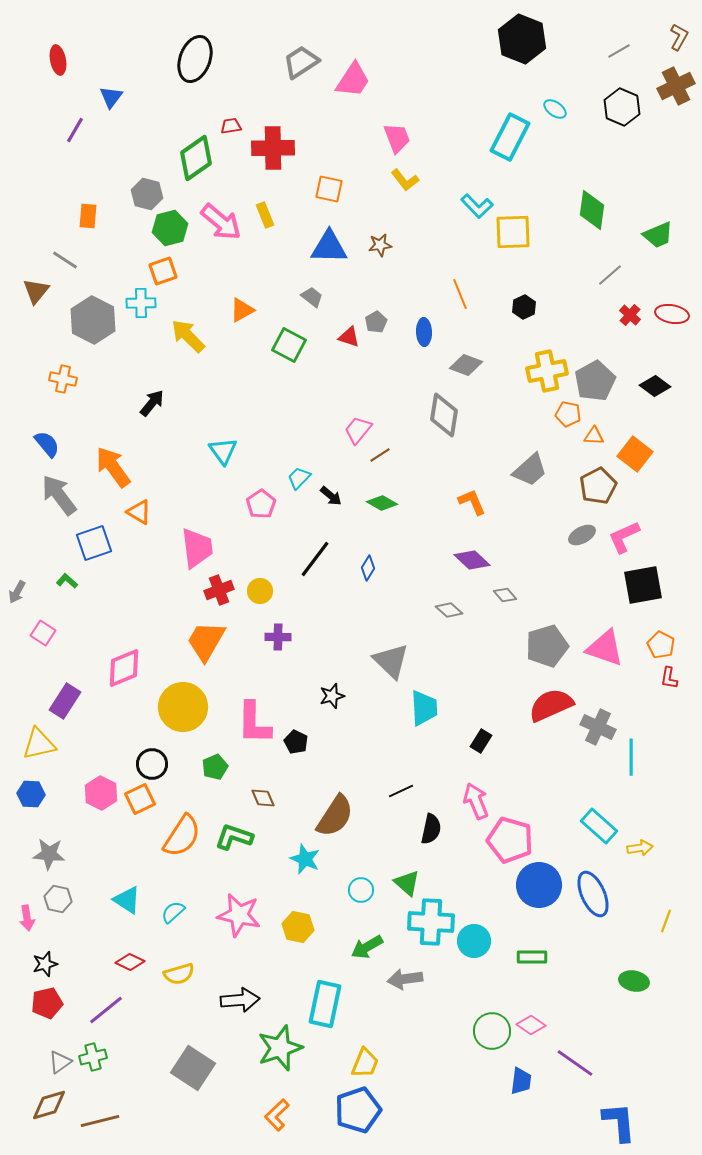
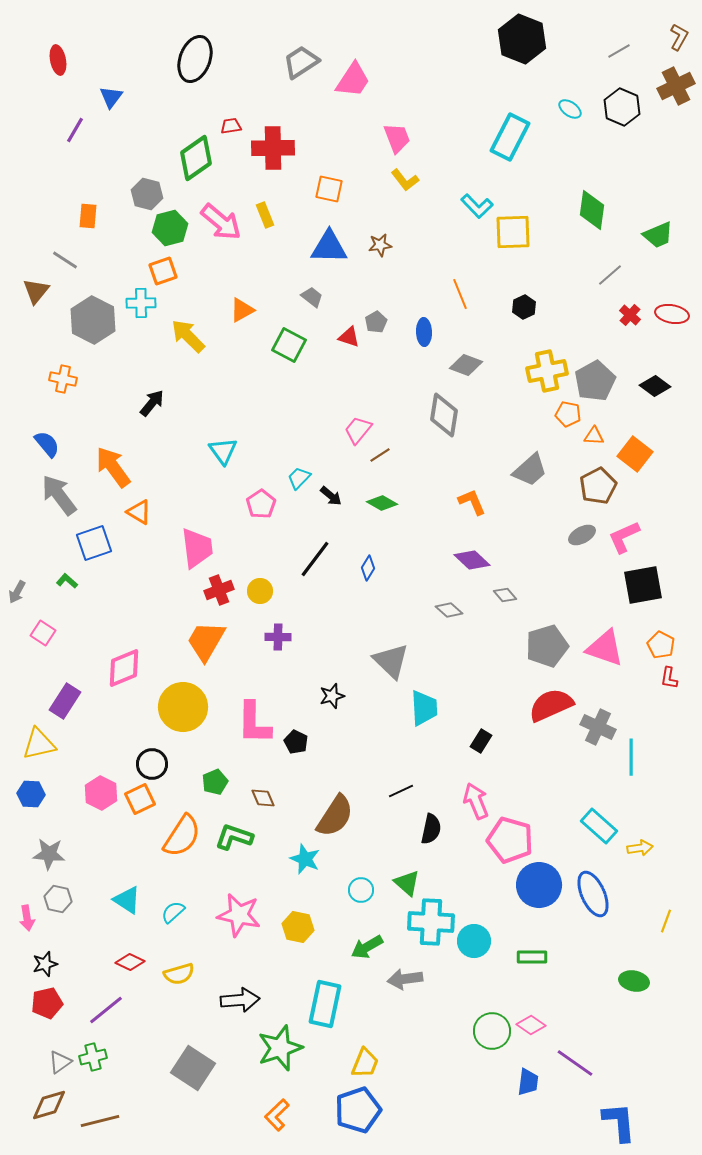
cyan ellipse at (555, 109): moved 15 px right
green pentagon at (215, 767): moved 15 px down
blue trapezoid at (521, 1081): moved 7 px right, 1 px down
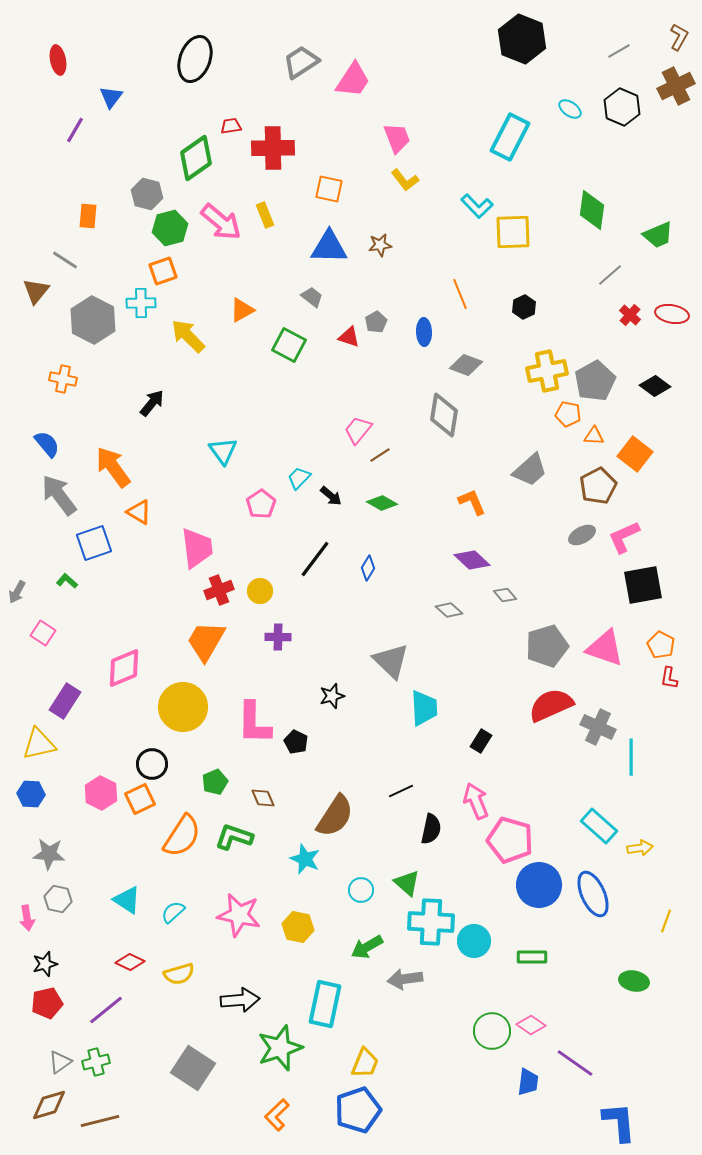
green cross at (93, 1057): moved 3 px right, 5 px down
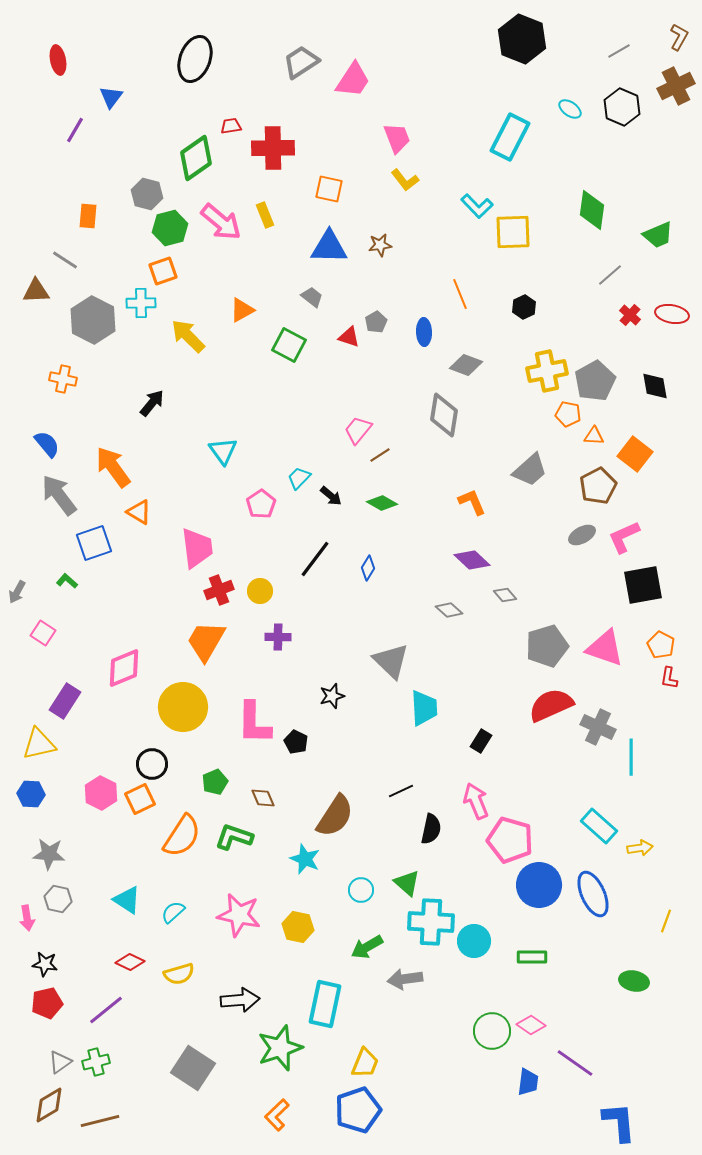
brown triangle at (36, 291): rotated 48 degrees clockwise
black diamond at (655, 386): rotated 44 degrees clockwise
black star at (45, 964): rotated 25 degrees clockwise
brown diamond at (49, 1105): rotated 15 degrees counterclockwise
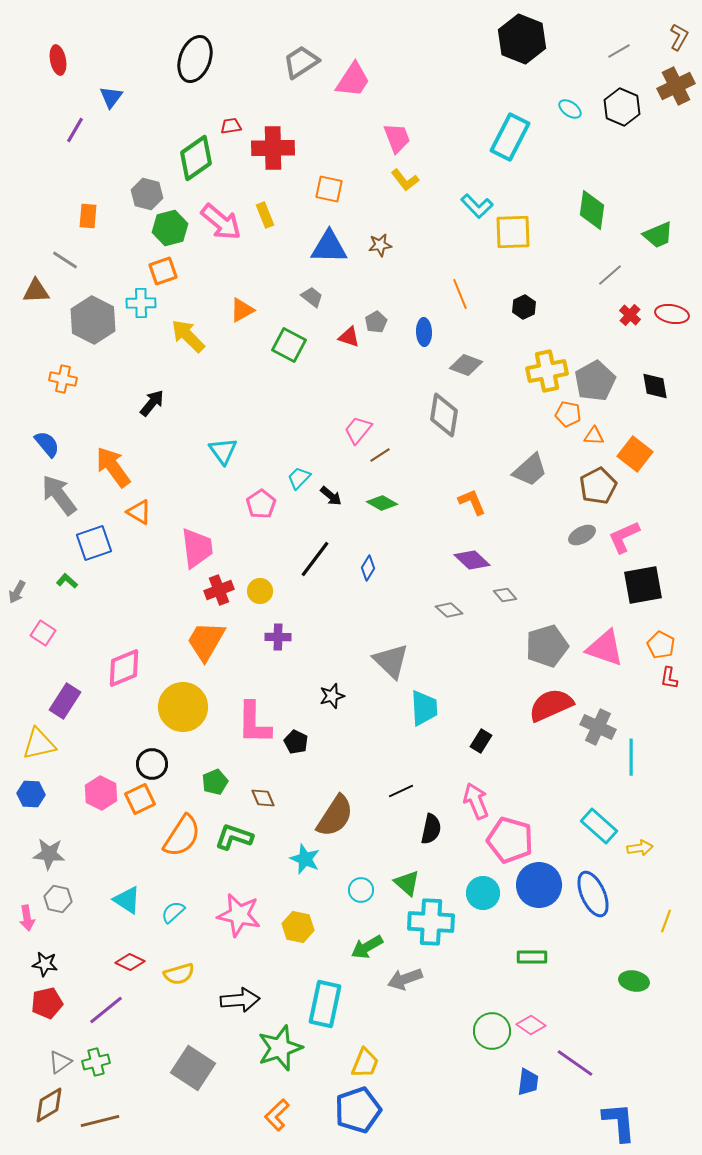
cyan circle at (474, 941): moved 9 px right, 48 px up
gray arrow at (405, 979): rotated 12 degrees counterclockwise
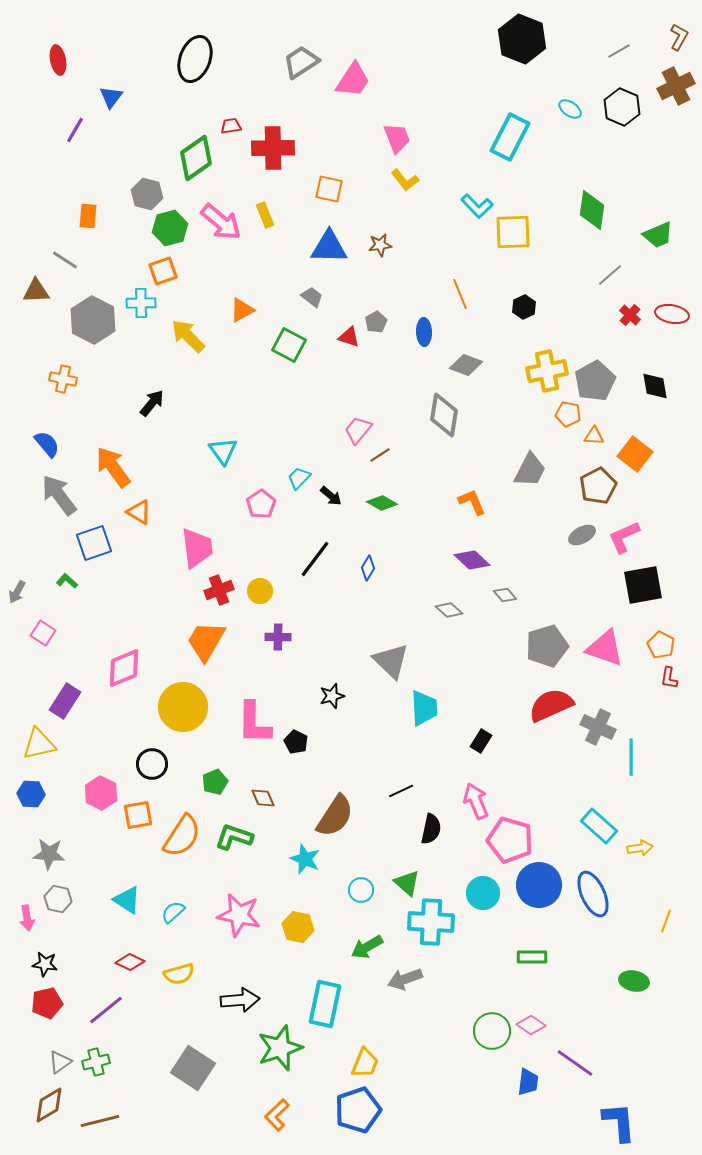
gray trapezoid at (530, 470): rotated 21 degrees counterclockwise
orange square at (140, 799): moved 2 px left, 16 px down; rotated 16 degrees clockwise
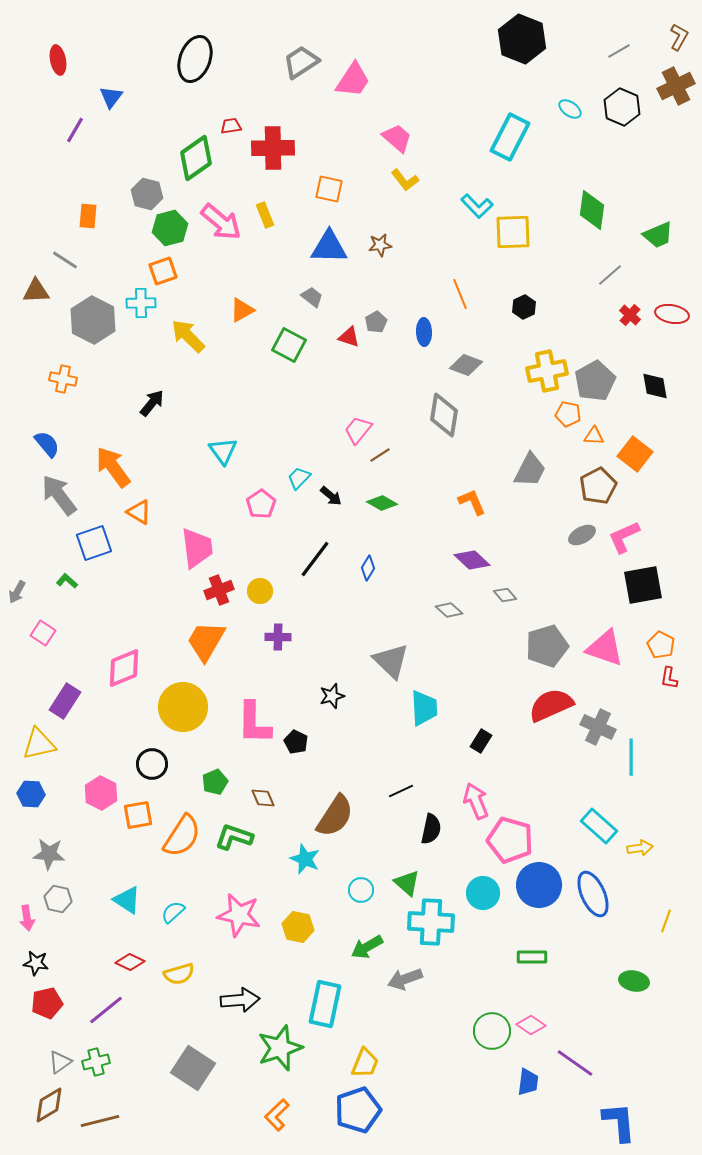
pink trapezoid at (397, 138): rotated 28 degrees counterclockwise
black star at (45, 964): moved 9 px left, 1 px up
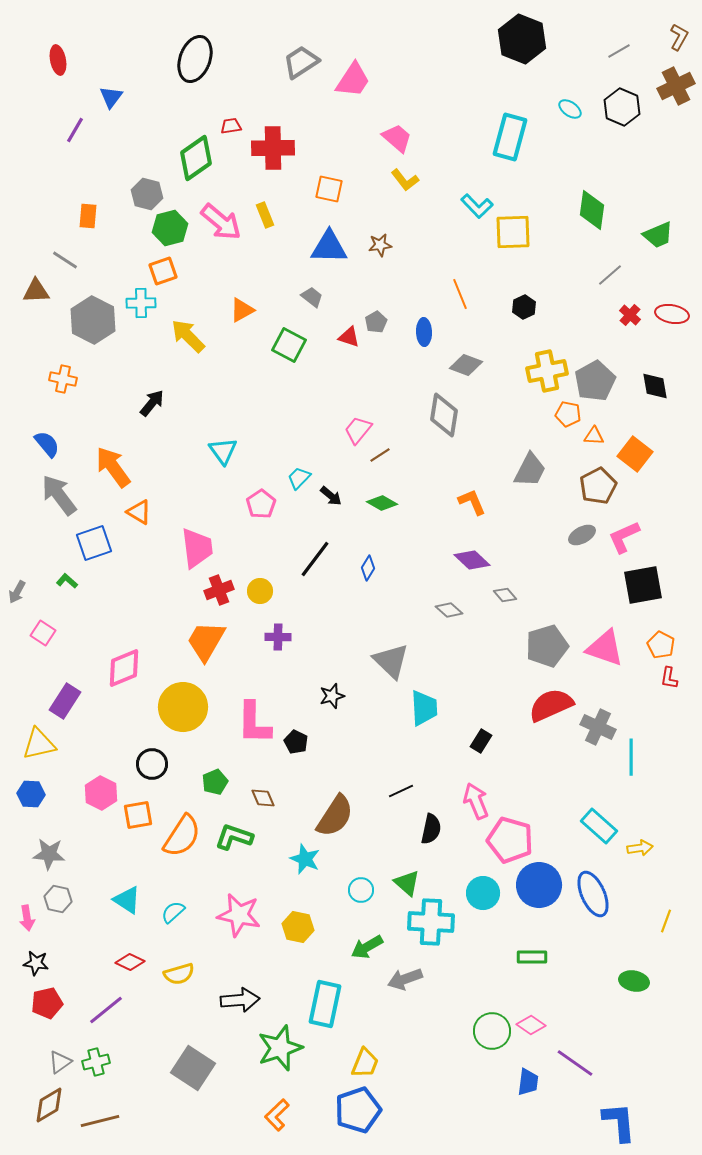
cyan rectangle at (510, 137): rotated 12 degrees counterclockwise
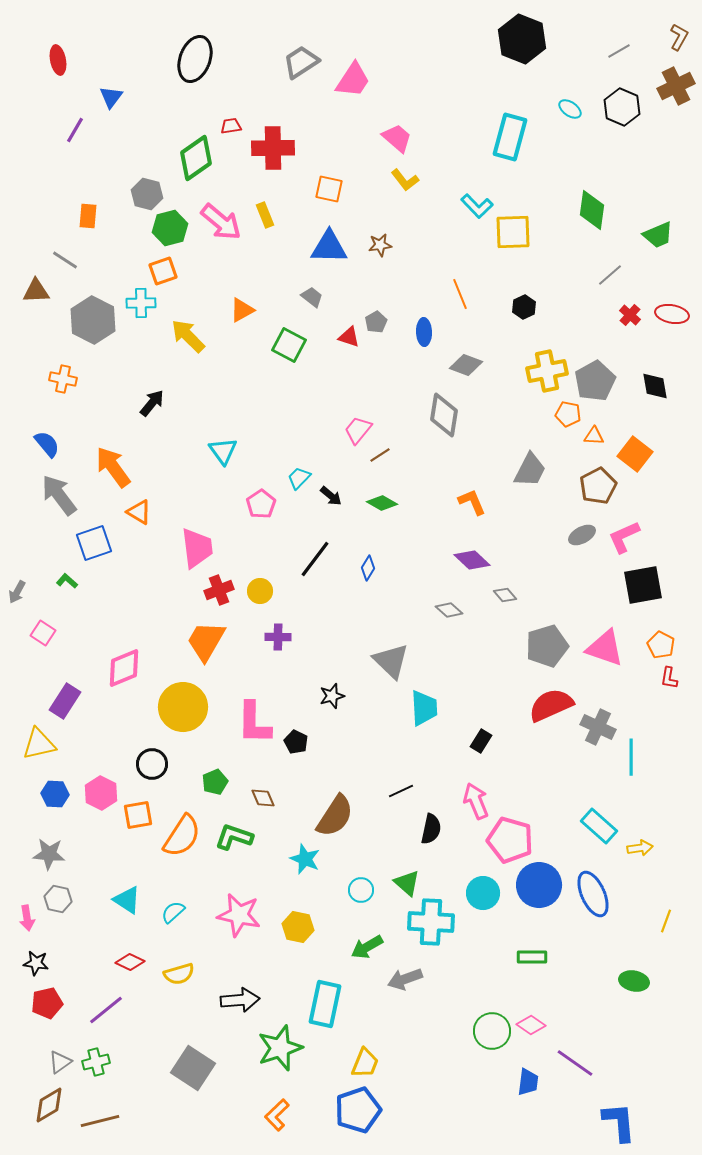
blue hexagon at (31, 794): moved 24 px right
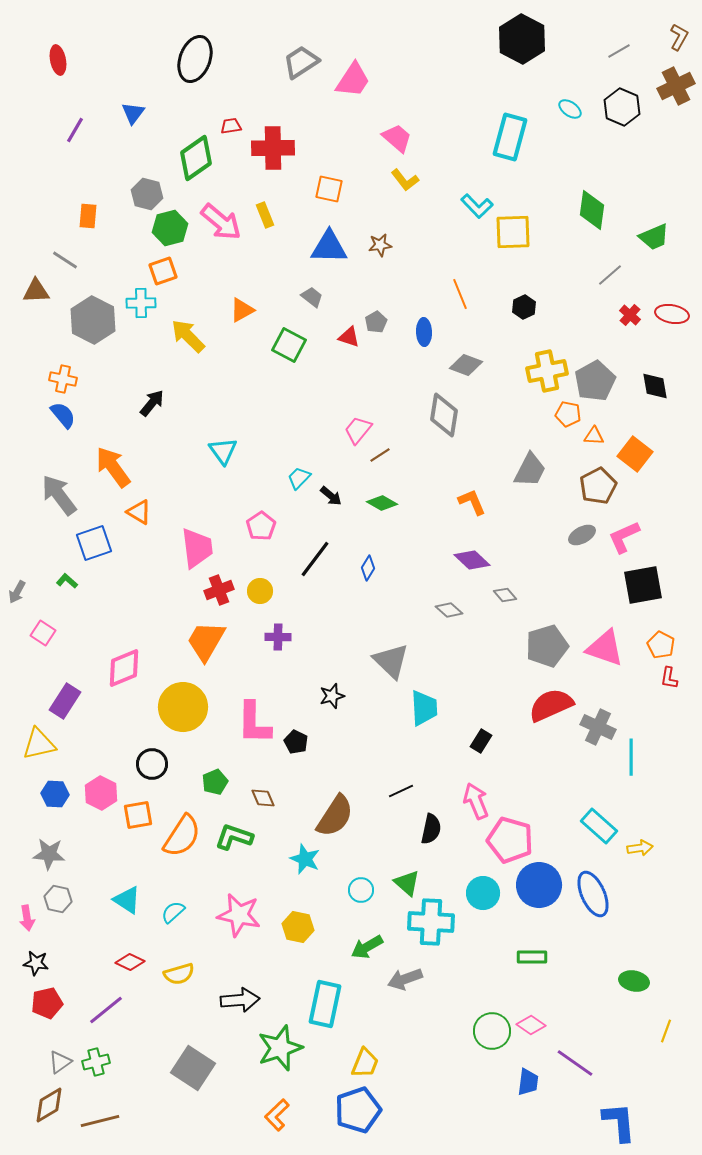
black hexagon at (522, 39): rotated 6 degrees clockwise
blue triangle at (111, 97): moved 22 px right, 16 px down
green trapezoid at (658, 235): moved 4 px left, 2 px down
blue semicircle at (47, 444): moved 16 px right, 29 px up
pink pentagon at (261, 504): moved 22 px down
yellow line at (666, 921): moved 110 px down
